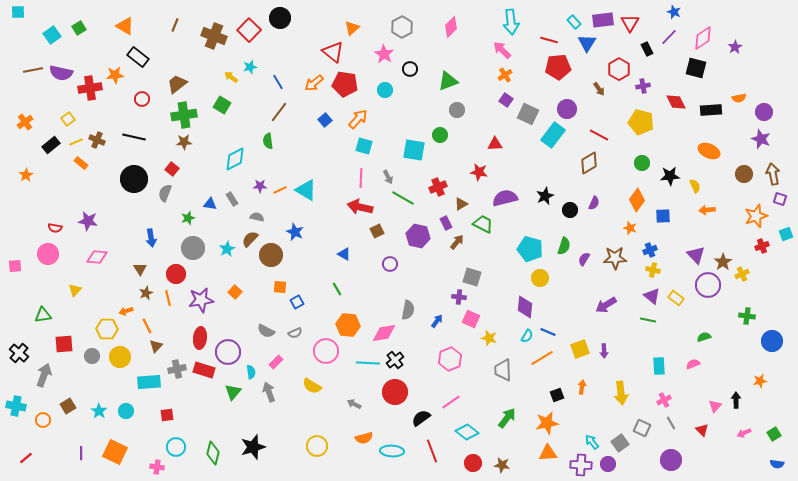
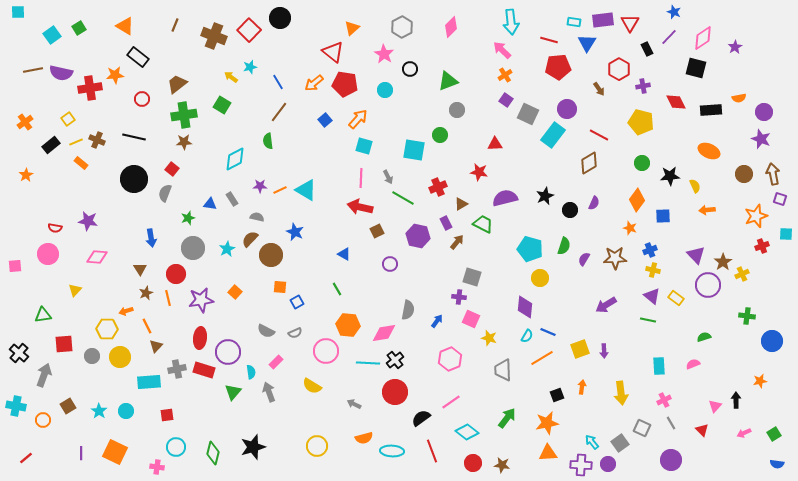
cyan rectangle at (574, 22): rotated 40 degrees counterclockwise
cyan square at (786, 234): rotated 24 degrees clockwise
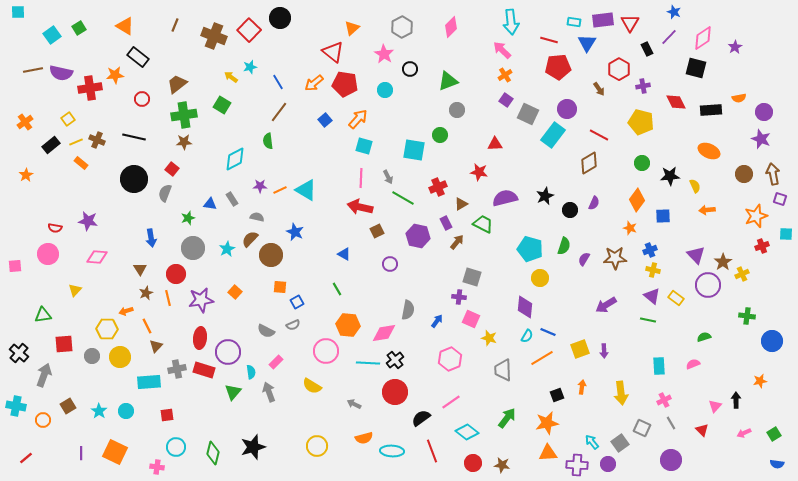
gray semicircle at (295, 333): moved 2 px left, 8 px up
purple cross at (581, 465): moved 4 px left
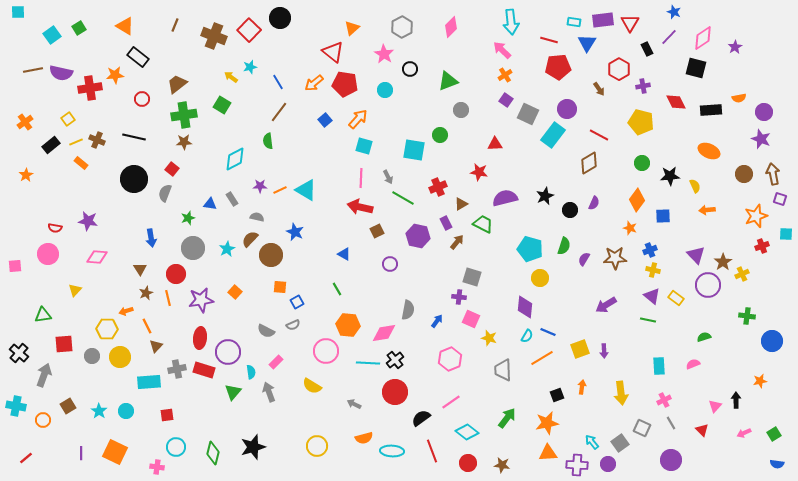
gray circle at (457, 110): moved 4 px right
red circle at (473, 463): moved 5 px left
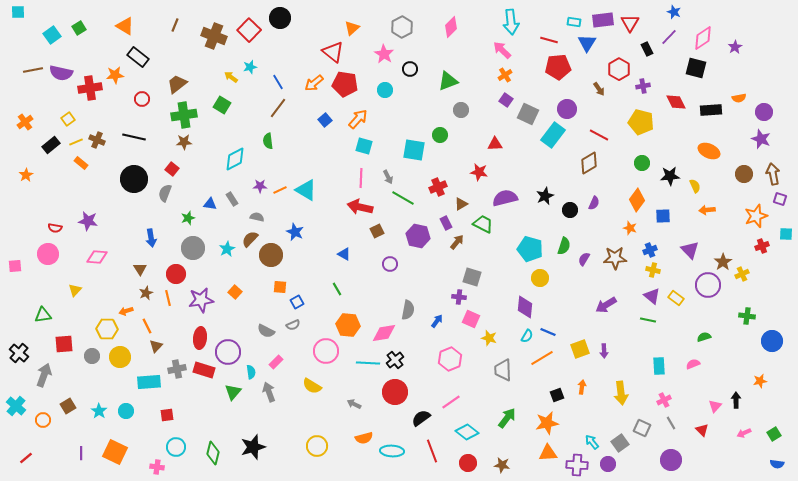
brown line at (279, 112): moved 1 px left, 4 px up
purple triangle at (696, 255): moved 6 px left, 5 px up
cyan cross at (16, 406): rotated 30 degrees clockwise
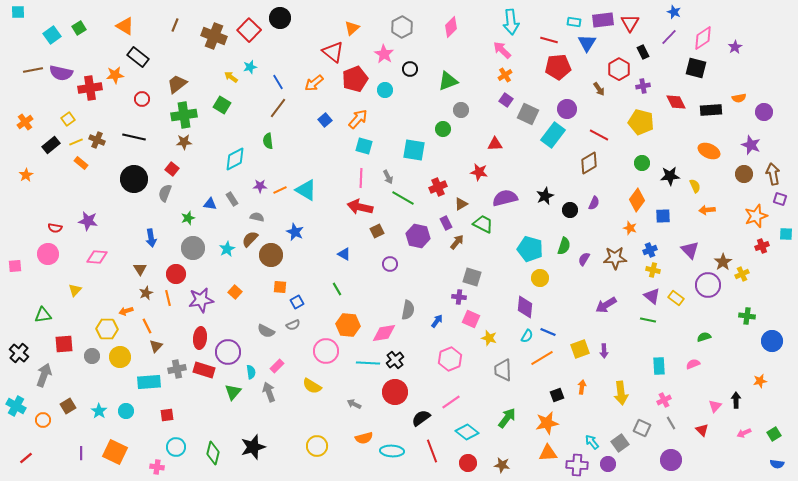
black rectangle at (647, 49): moved 4 px left, 3 px down
red pentagon at (345, 84): moved 10 px right, 5 px up; rotated 30 degrees counterclockwise
green circle at (440, 135): moved 3 px right, 6 px up
purple star at (761, 139): moved 10 px left, 6 px down
pink rectangle at (276, 362): moved 1 px right, 4 px down
cyan cross at (16, 406): rotated 12 degrees counterclockwise
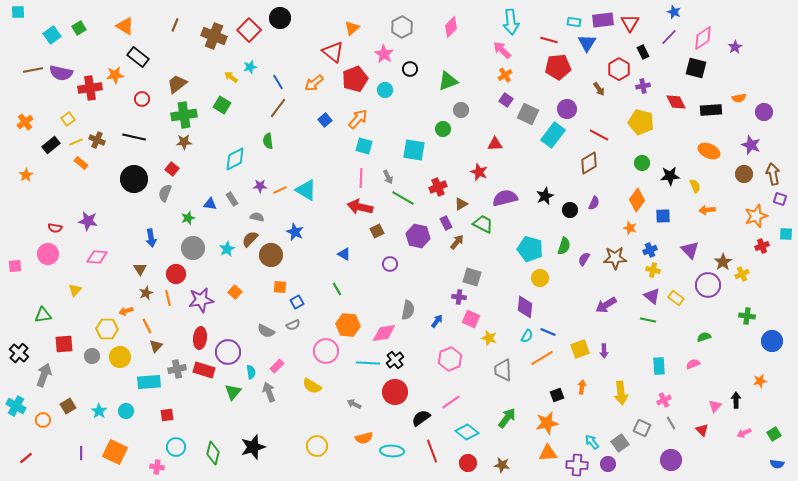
red star at (479, 172): rotated 12 degrees clockwise
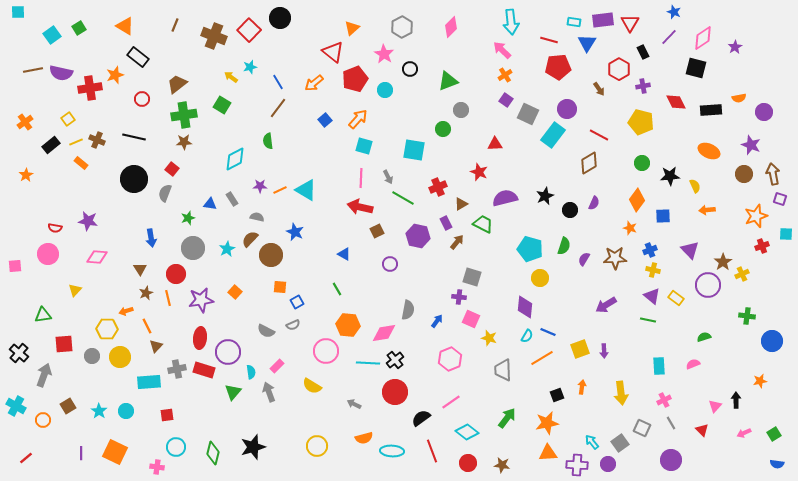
orange star at (115, 75): rotated 12 degrees counterclockwise
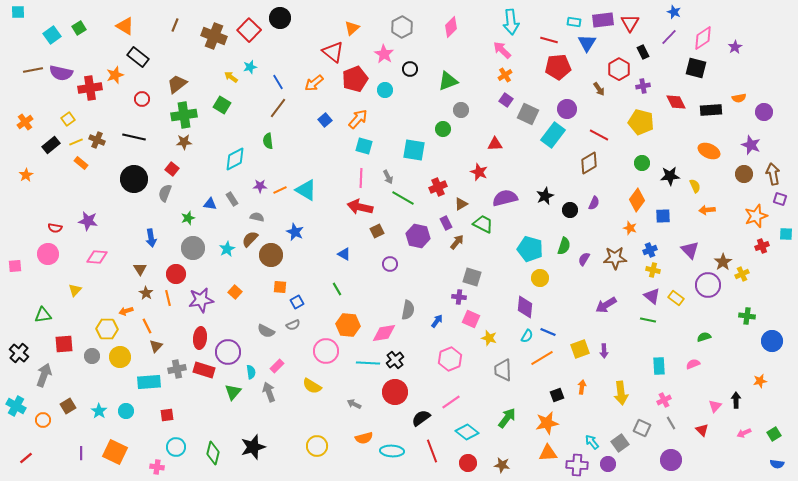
brown star at (146, 293): rotated 16 degrees counterclockwise
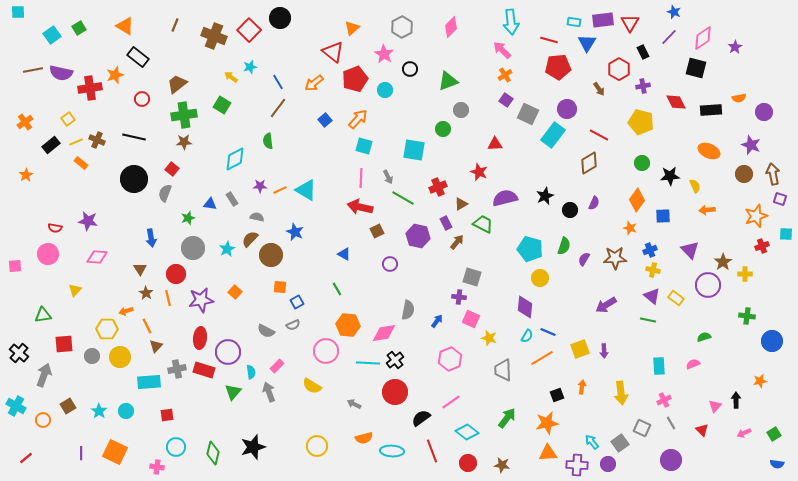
yellow cross at (742, 274): moved 3 px right; rotated 24 degrees clockwise
